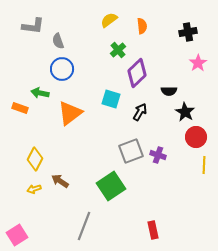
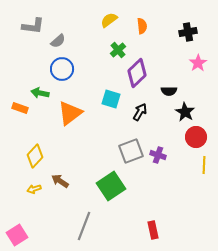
gray semicircle: rotated 112 degrees counterclockwise
yellow diamond: moved 3 px up; rotated 15 degrees clockwise
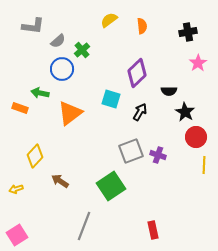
green cross: moved 36 px left
yellow arrow: moved 18 px left
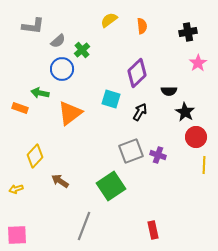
pink square: rotated 30 degrees clockwise
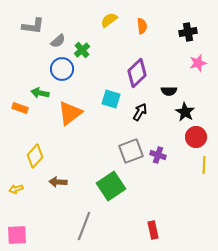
pink star: rotated 18 degrees clockwise
brown arrow: moved 2 px left, 1 px down; rotated 30 degrees counterclockwise
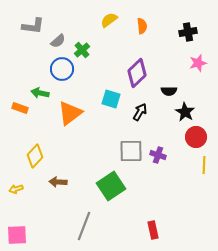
gray square: rotated 20 degrees clockwise
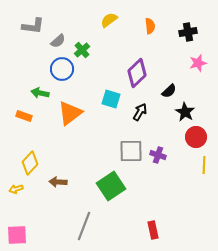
orange semicircle: moved 8 px right
black semicircle: rotated 42 degrees counterclockwise
orange rectangle: moved 4 px right, 8 px down
yellow diamond: moved 5 px left, 7 px down
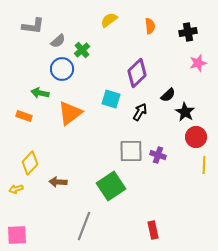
black semicircle: moved 1 px left, 4 px down
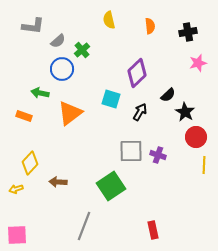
yellow semicircle: rotated 66 degrees counterclockwise
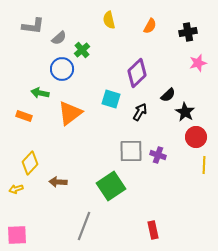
orange semicircle: rotated 35 degrees clockwise
gray semicircle: moved 1 px right, 3 px up
